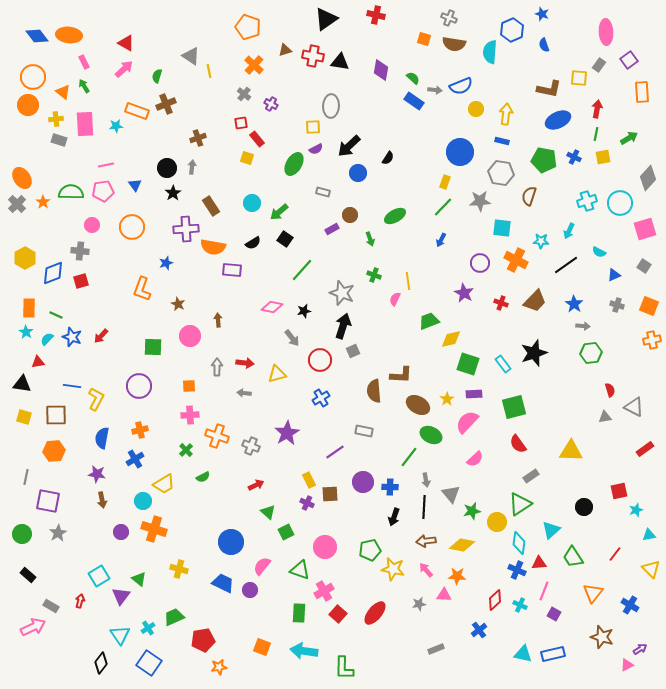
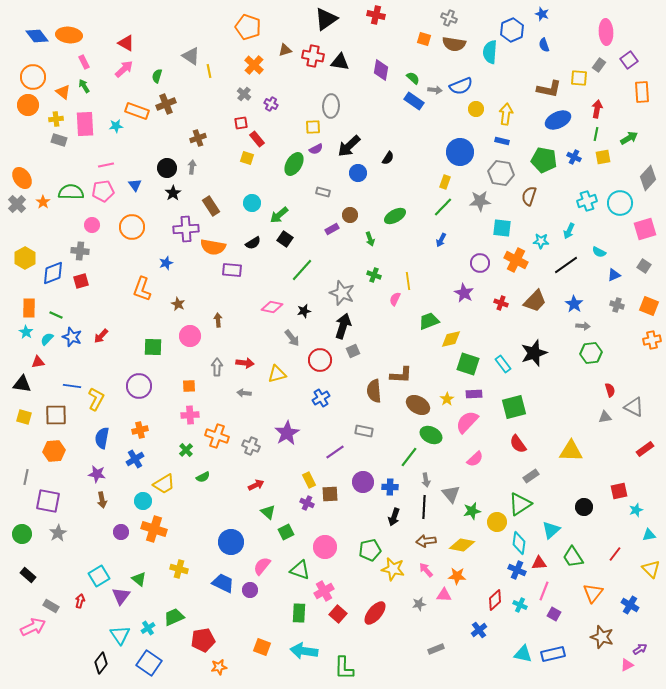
green arrow at (279, 212): moved 3 px down
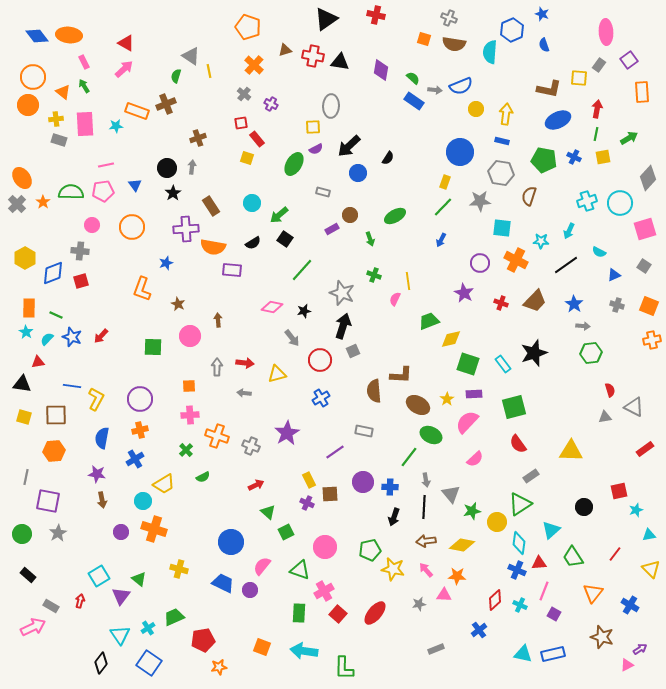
green semicircle at (157, 76): moved 19 px right
purple circle at (139, 386): moved 1 px right, 13 px down
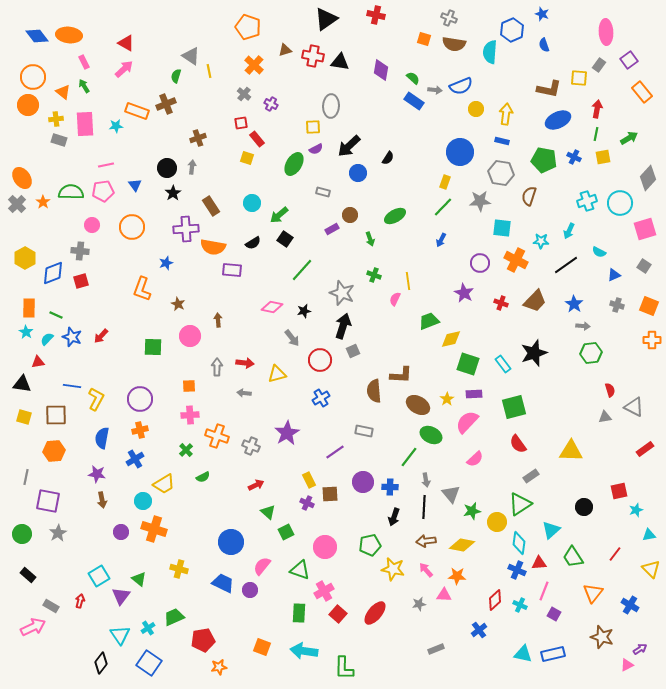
orange rectangle at (642, 92): rotated 35 degrees counterclockwise
orange cross at (652, 340): rotated 12 degrees clockwise
green pentagon at (370, 550): moved 5 px up
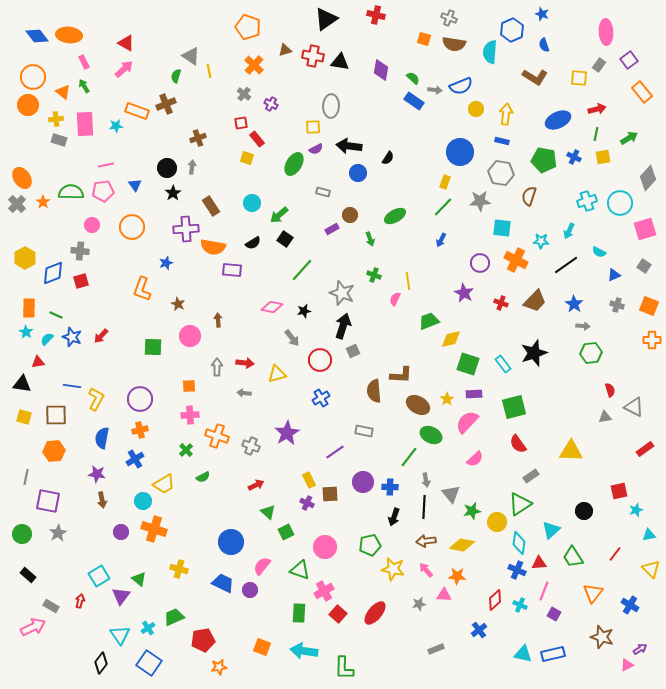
brown L-shape at (549, 89): moved 14 px left, 12 px up; rotated 20 degrees clockwise
red arrow at (597, 109): rotated 66 degrees clockwise
black arrow at (349, 146): rotated 50 degrees clockwise
black circle at (584, 507): moved 4 px down
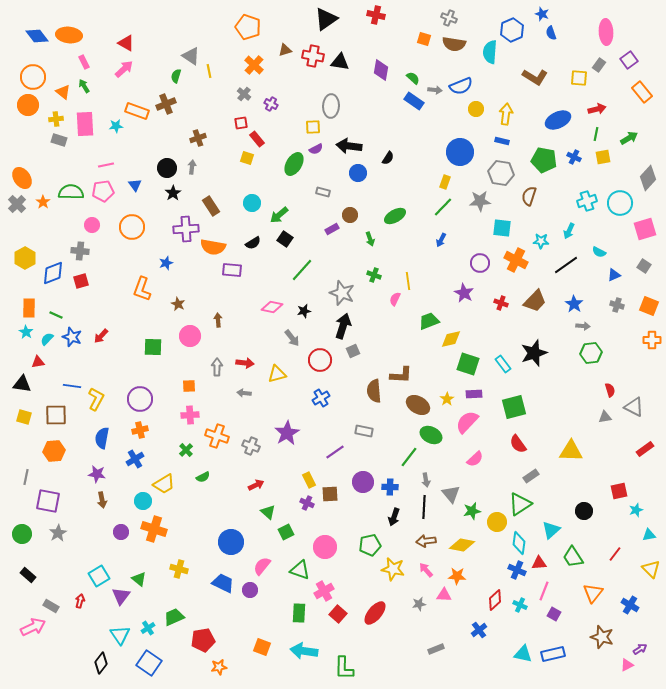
blue semicircle at (544, 45): moved 7 px right, 12 px up
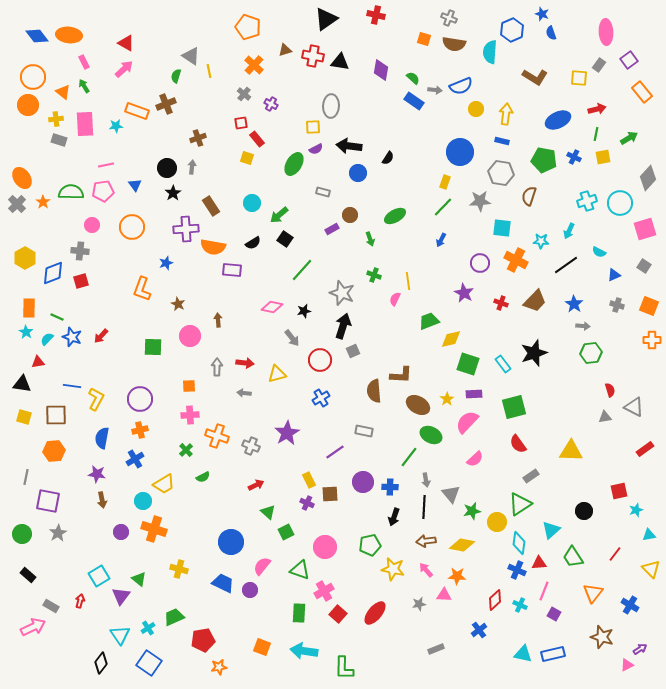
green line at (56, 315): moved 1 px right, 2 px down
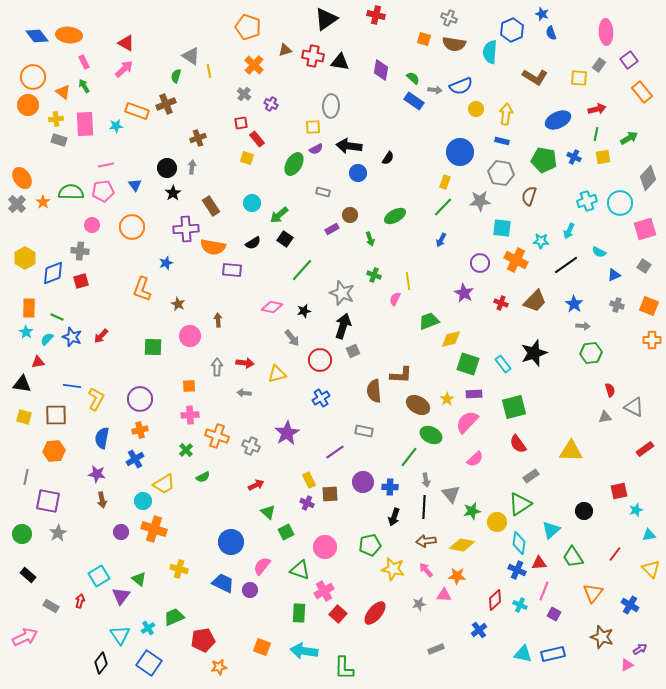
pink arrow at (33, 627): moved 8 px left, 10 px down
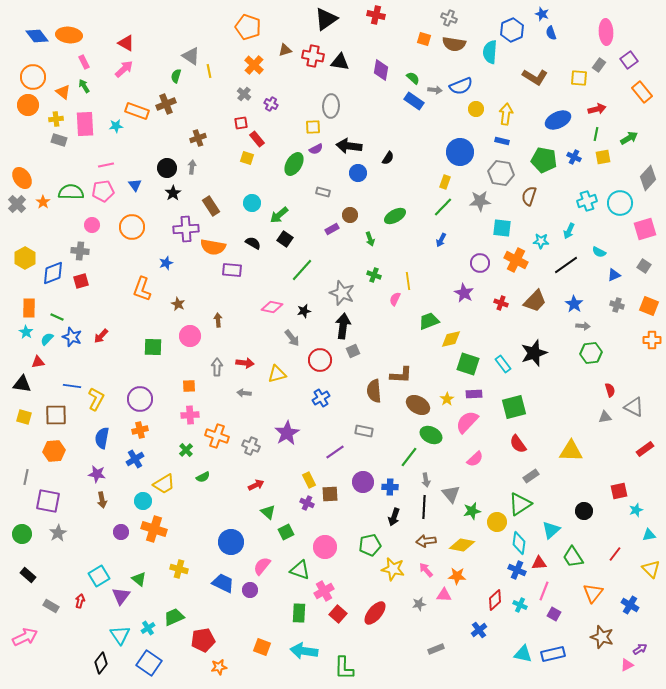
black semicircle at (253, 243): rotated 119 degrees counterclockwise
black arrow at (343, 326): rotated 10 degrees counterclockwise
